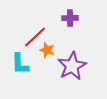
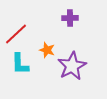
red line: moved 19 px left, 3 px up
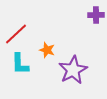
purple cross: moved 26 px right, 3 px up
purple star: moved 1 px right, 4 px down
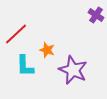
purple cross: rotated 35 degrees clockwise
cyan L-shape: moved 5 px right, 2 px down
purple star: rotated 20 degrees counterclockwise
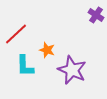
purple star: moved 1 px left
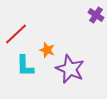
purple star: moved 2 px left, 1 px up
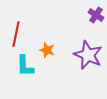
red line: rotated 35 degrees counterclockwise
purple star: moved 18 px right, 14 px up
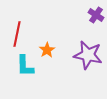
red line: moved 1 px right
orange star: rotated 21 degrees clockwise
purple star: rotated 12 degrees counterclockwise
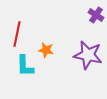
orange star: moved 1 px left; rotated 28 degrees counterclockwise
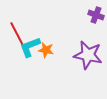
purple cross: rotated 14 degrees counterclockwise
red line: rotated 40 degrees counterclockwise
cyan L-shape: moved 5 px right, 19 px up; rotated 70 degrees clockwise
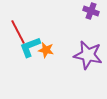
purple cross: moved 5 px left, 4 px up
red line: moved 1 px right, 2 px up
